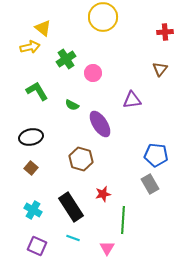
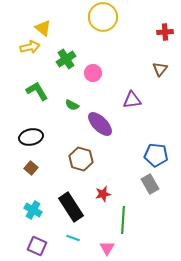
purple ellipse: rotated 12 degrees counterclockwise
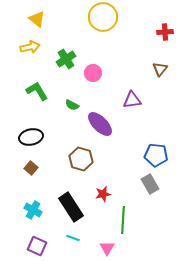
yellow triangle: moved 6 px left, 9 px up
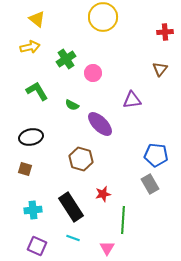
brown square: moved 6 px left, 1 px down; rotated 24 degrees counterclockwise
cyan cross: rotated 36 degrees counterclockwise
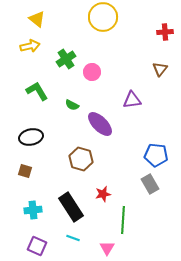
yellow arrow: moved 1 px up
pink circle: moved 1 px left, 1 px up
brown square: moved 2 px down
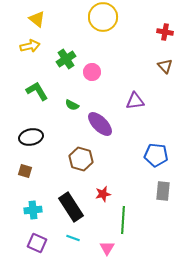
red cross: rotated 14 degrees clockwise
brown triangle: moved 5 px right, 3 px up; rotated 21 degrees counterclockwise
purple triangle: moved 3 px right, 1 px down
gray rectangle: moved 13 px right, 7 px down; rotated 36 degrees clockwise
purple square: moved 3 px up
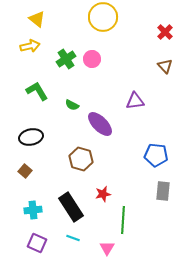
red cross: rotated 35 degrees clockwise
pink circle: moved 13 px up
brown square: rotated 24 degrees clockwise
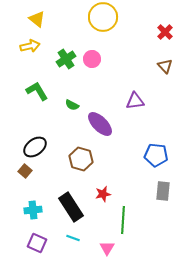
black ellipse: moved 4 px right, 10 px down; rotated 25 degrees counterclockwise
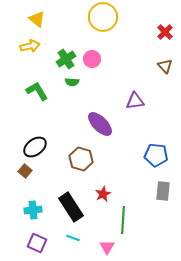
green semicircle: moved 23 px up; rotated 24 degrees counterclockwise
red star: rotated 14 degrees counterclockwise
pink triangle: moved 1 px up
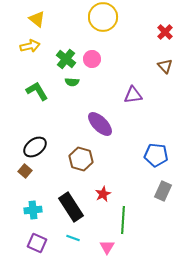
green cross: rotated 18 degrees counterclockwise
purple triangle: moved 2 px left, 6 px up
gray rectangle: rotated 18 degrees clockwise
